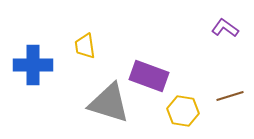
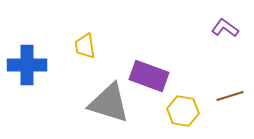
blue cross: moved 6 px left
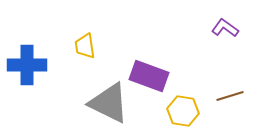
gray triangle: rotated 9 degrees clockwise
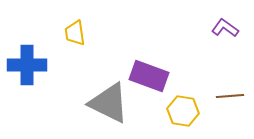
yellow trapezoid: moved 10 px left, 13 px up
brown line: rotated 12 degrees clockwise
